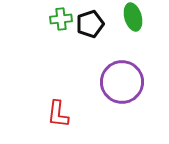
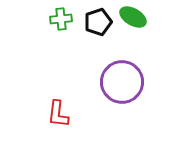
green ellipse: rotated 44 degrees counterclockwise
black pentagon: moved 8 px right, 2 px up
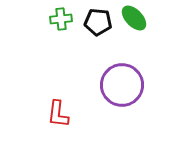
green ellipse: moved 1 px right, 1 px down; rotated 16 degrees clockwise
black pentagon: rotated 24 degrees clockwise
purple circle: moved 3 px down
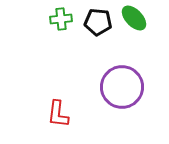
purple circle: moved 2 px down
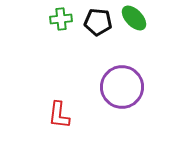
red L-shape: moved 1 px right, 1 px down
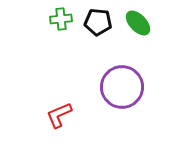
green ellipse: moved 4 px right, 5 px down
red L-shape: rotated 60 degrees clockwise
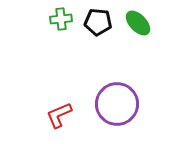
purple circle: moved 5 px left, 17 px down
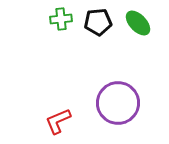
black pentagon: rotated 12 degrees counterclockwise
purple circle: moved 1 px right, 1 px up
red L-shape: moved 1 px left, 6 px down
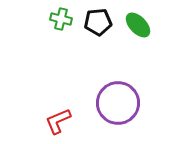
green cross: rotated 20 degrees clockwise
green ellipse: moved 2 px down
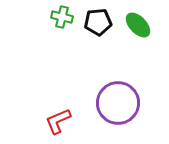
green cross: moved 1 px right, 2 px up
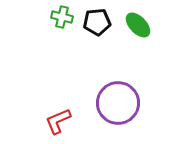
black pentagon: moved 1 px left
